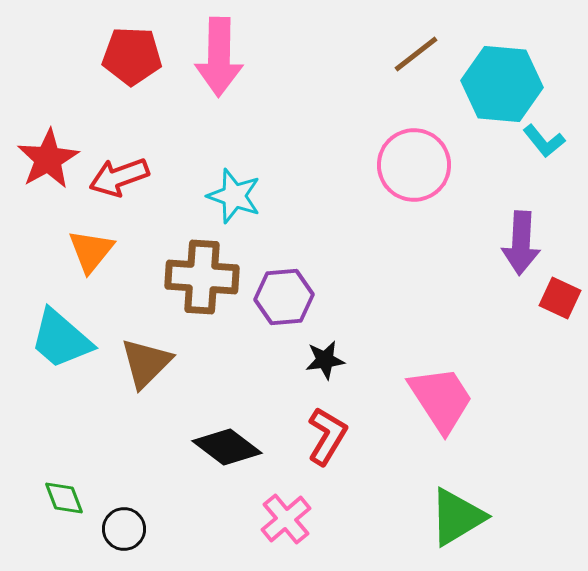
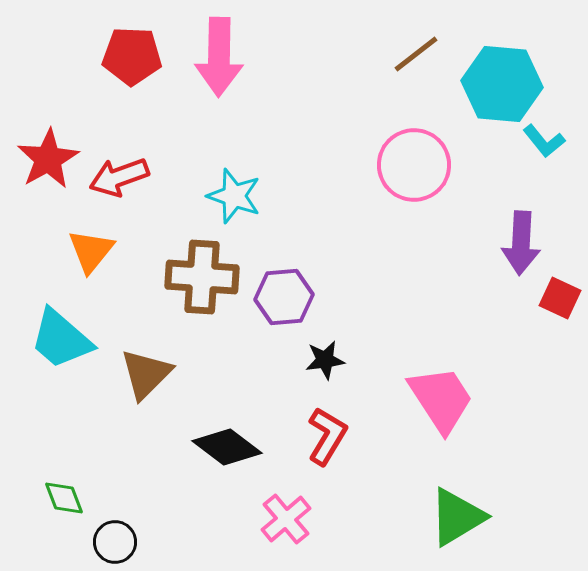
brown triangle: moved 11 px down
black circle: moved 9 px left, 13 px down
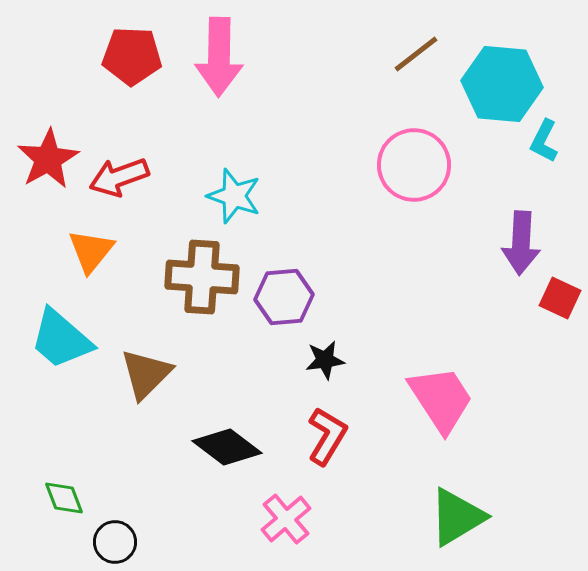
cyan L-shape: rotated 66 degrees clockwise
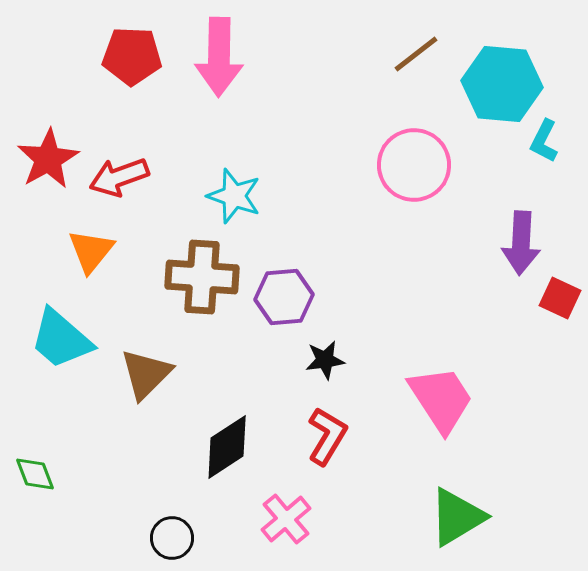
black diamond: rotated 70 degrees counterclockwise
green diamond: moved 29 px left, 24 px up
black circle: moved 57 px right, 4 px up
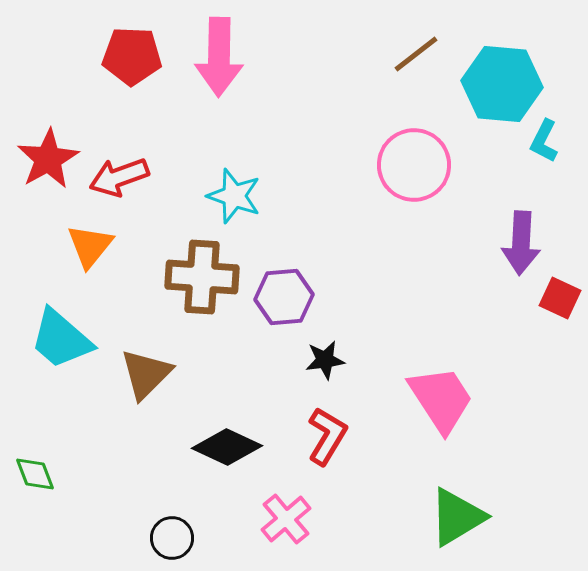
orange triangle: moved 1 px left, 5 px up
black diamond: rotated 58 degrees clockwise
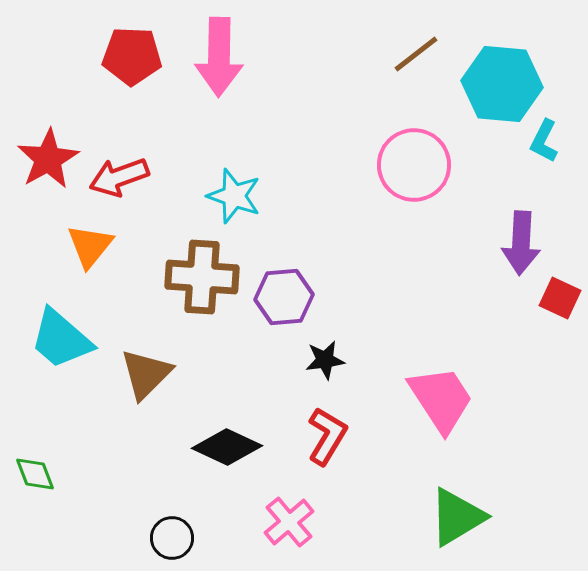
pink cross: moved 3 px right, 3 px down
